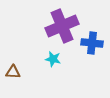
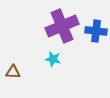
blue cross: moved 4 px right, 12 px up
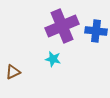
brown triangle: rotated 28 degrees counterclockwise
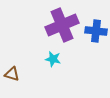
purple cross: moved 1 px up
brown triangle: moved 1 px left, 2 px down; rotated 42 degrees clockwise
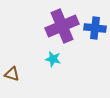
purple cross: moved 1 px down
blue cross: moved 1 px left, 3 px up
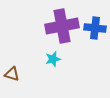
purple cross: rotated 12 degrees clockwise
cyan star: rotated 28 degrees counterclockwise
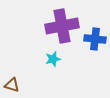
blue cross: moved 11 px down
brown triangle: moved 11 px down
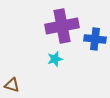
cyan star: moved 2 px right
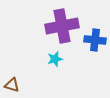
blue cross: moved 1 px down
